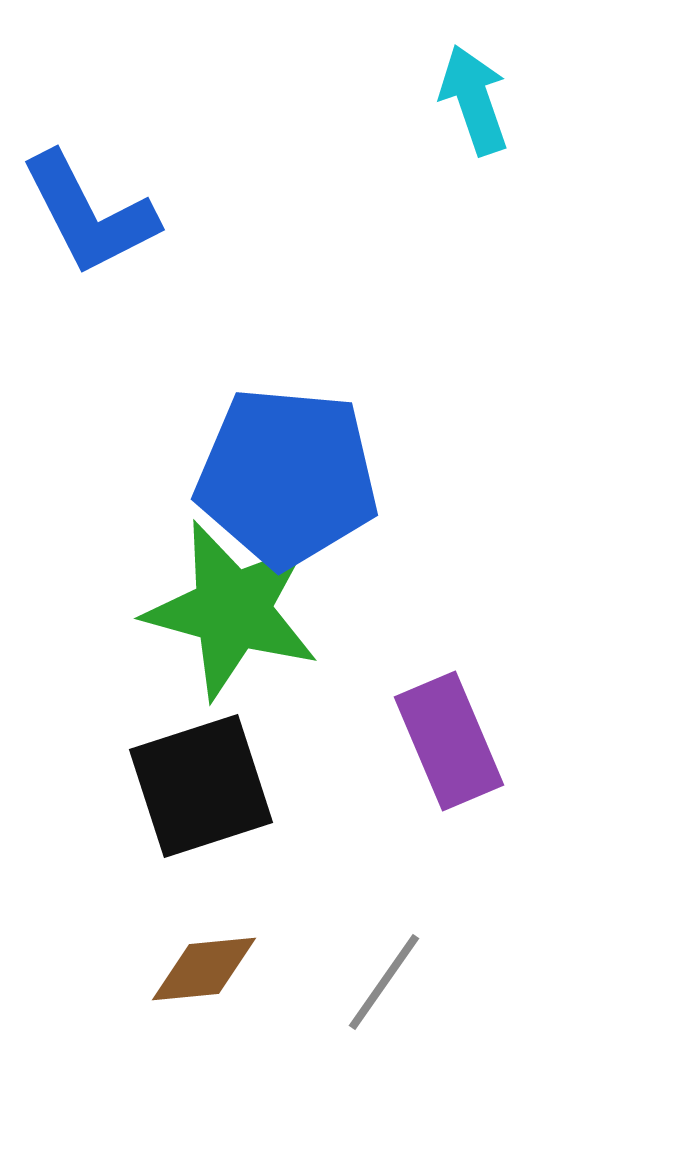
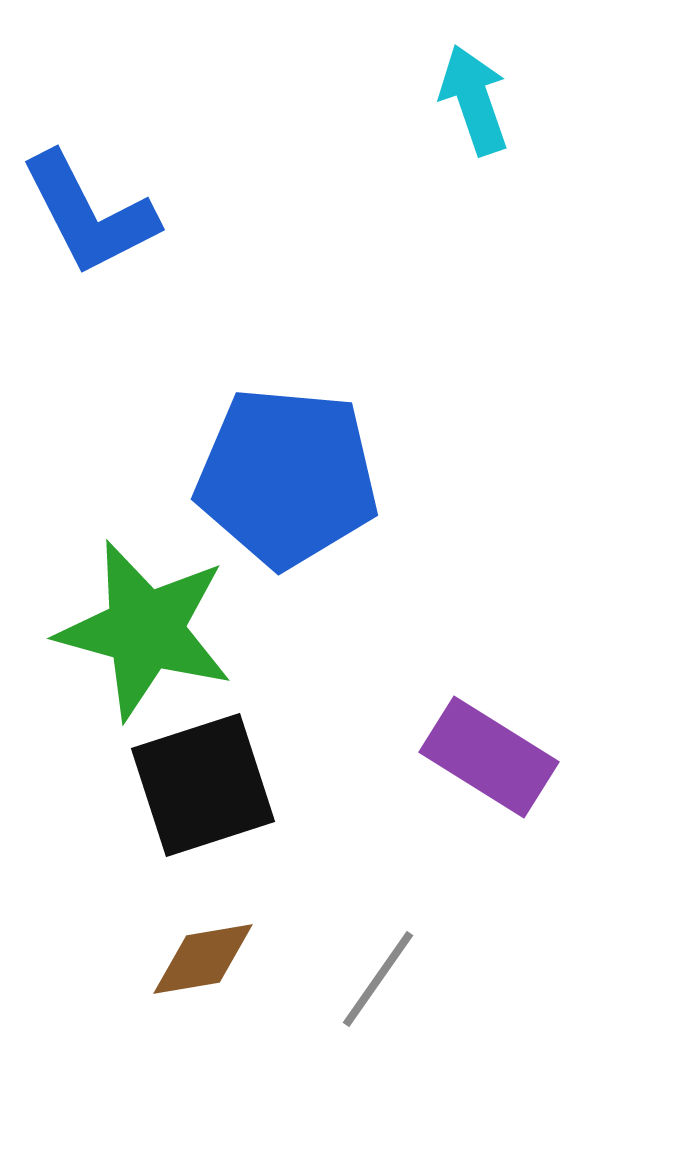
green star: moved 87 px left, 20 px down
purple rectangle: moved 40 px right, 16 px down; rotated 35 degrees counterclockwise
black square: moved 2 px right, 1 px up
brown diamond: moved 1 px left, 10 px up; rotated 4 degrees counterclockwise
gray line: moved 6 px left, 3 px up
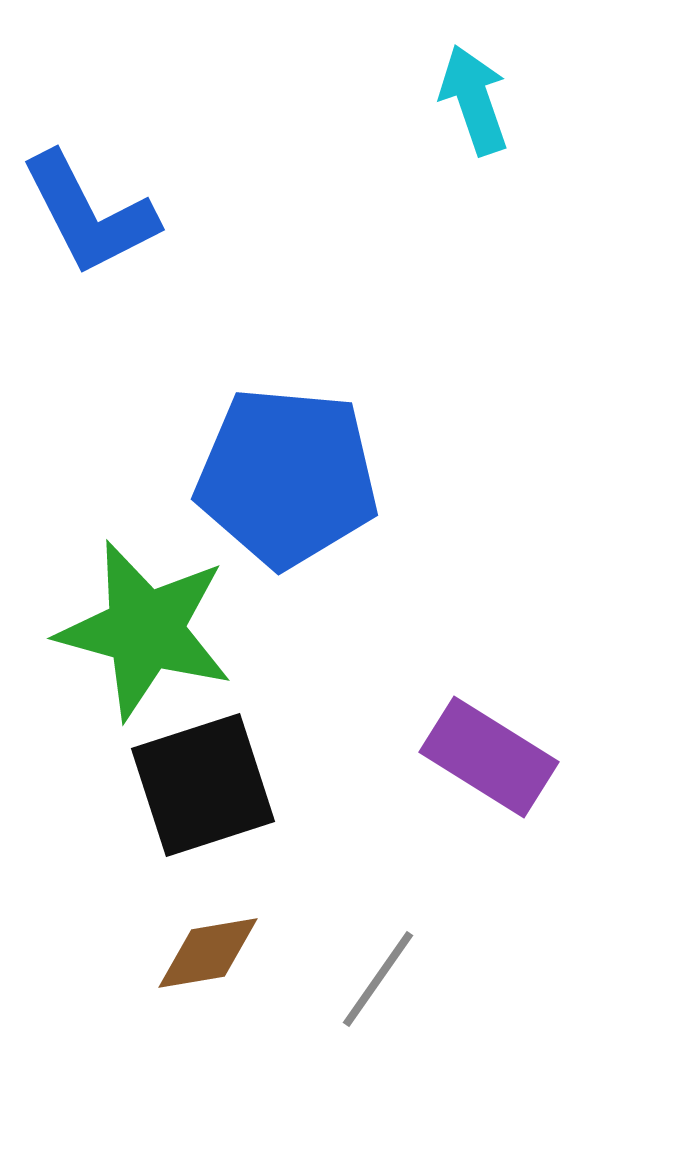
brown diamond: moved 5 px right, 6 px up
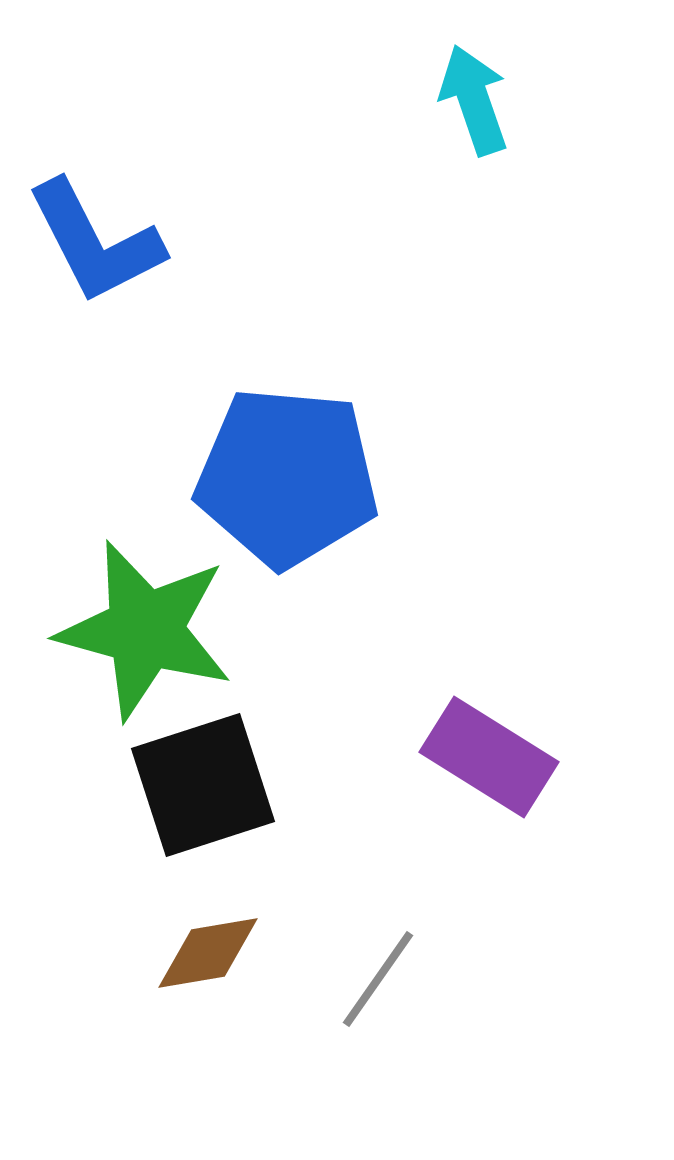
blue L-shape: moved 6 px right, 28 px down
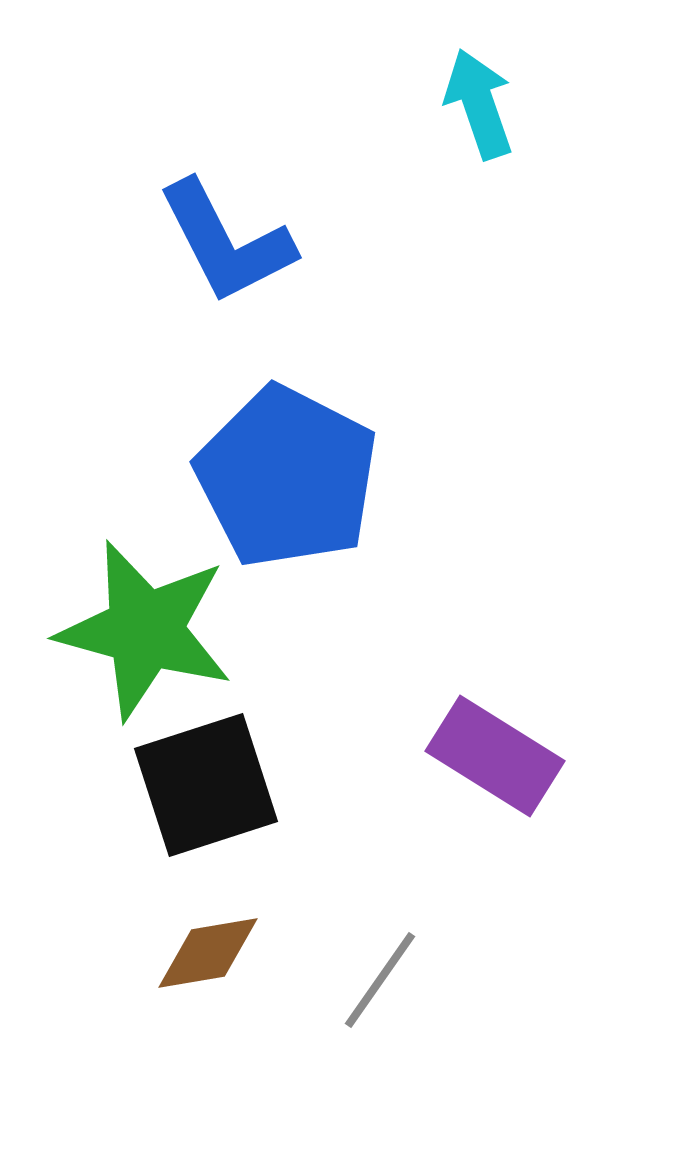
cyan arrow: moved 5 px right, 4 px down
blue L-shape: moved 131 px right
blue pentagon: rotated 22 degrees clockwise
purple rectangle: moved 6 px right, 1 px up
black square: moved 3 px right
gray line: moved 2 px right, 1 px down
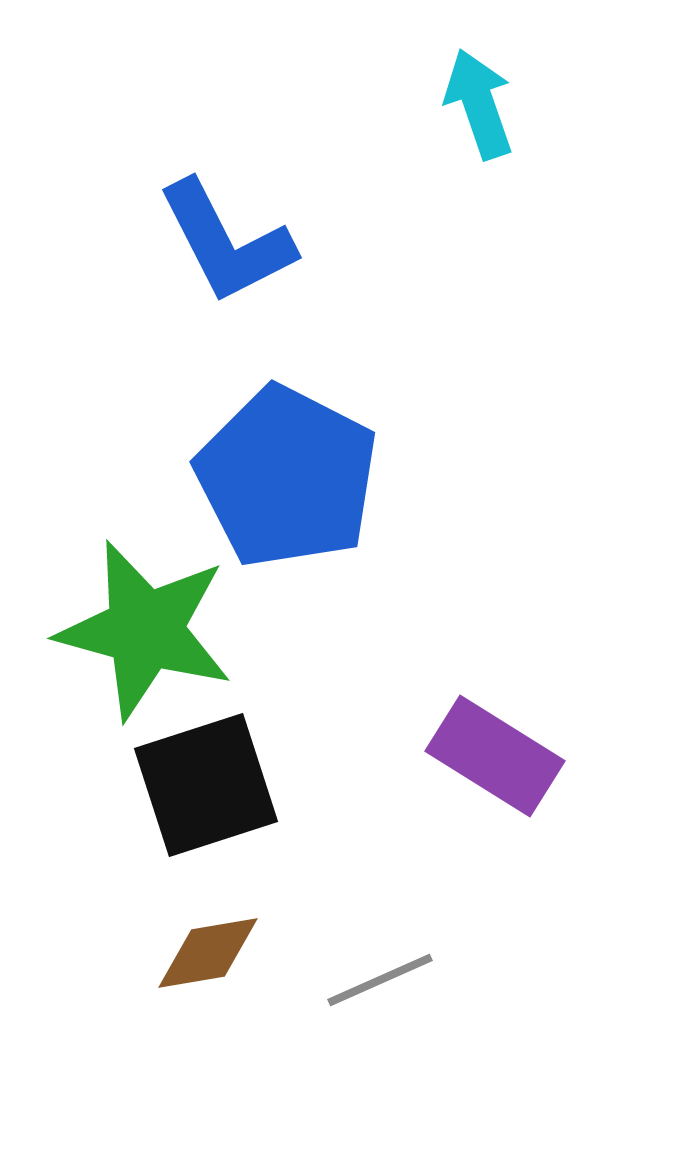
gray line: rotated 31 degrees clockwise
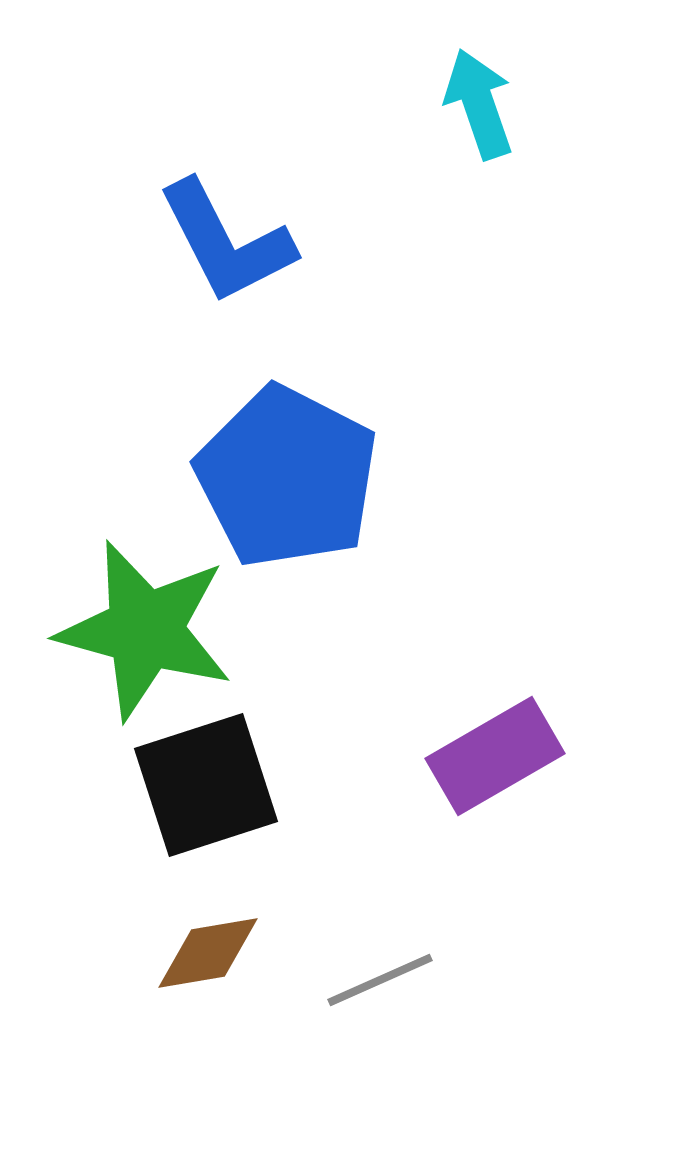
purple rectangle: rotated 62 degrees counterclockwise
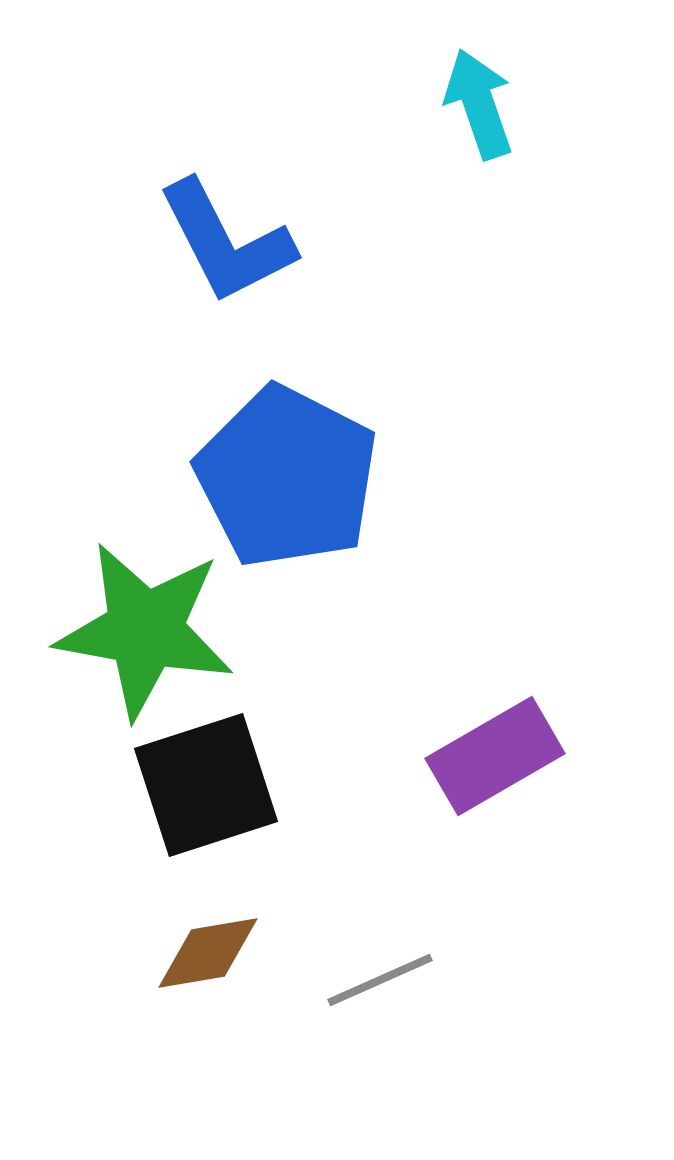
green star: rotated 5 degrees counterclockwise
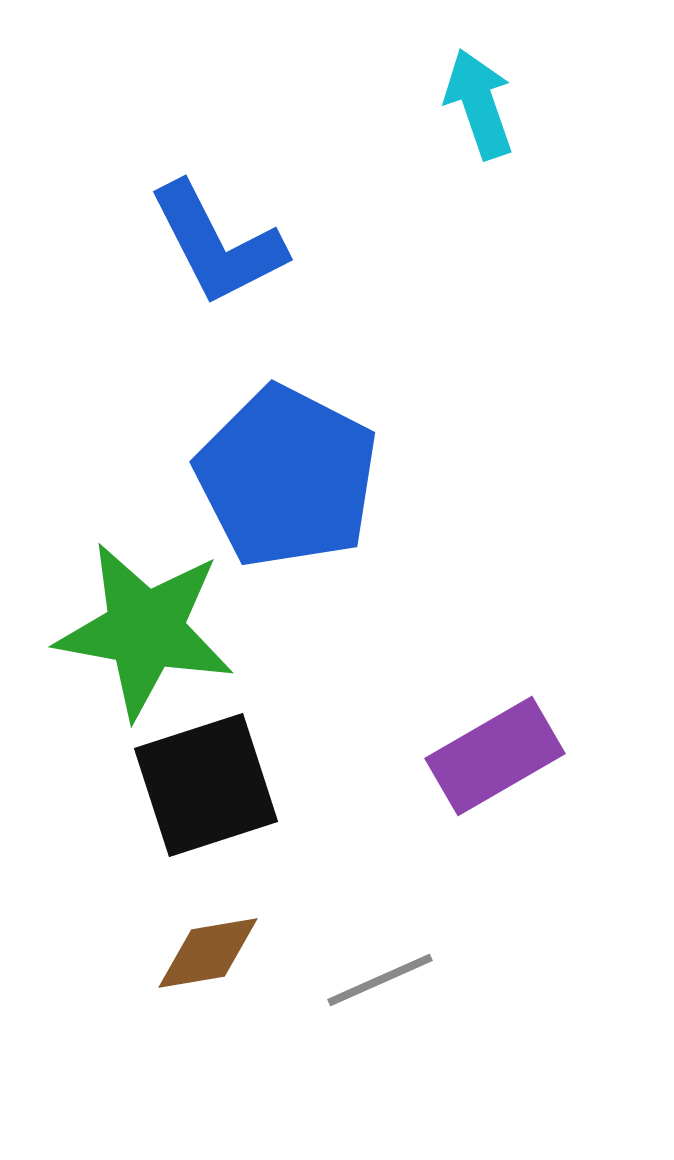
blue L-shape: moved 9 px left, 2 px down
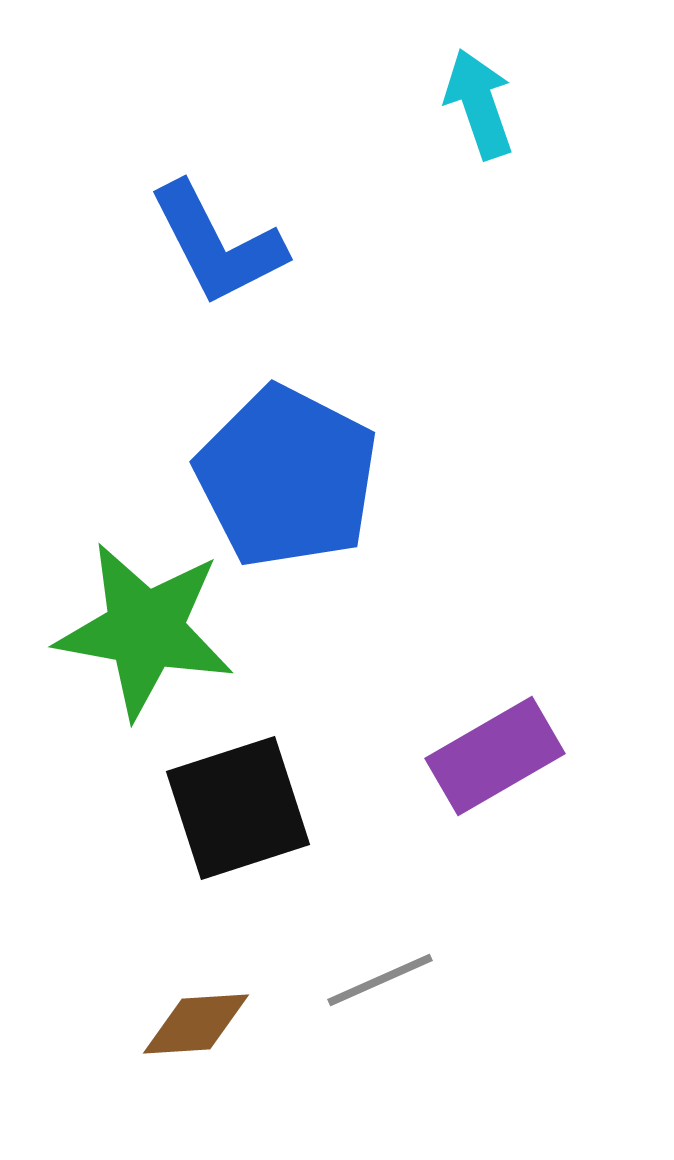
black square: moved 32 px right, 23 px down
brown diamond: moved 12 px left, 71 px down; rotated 6 degrees clockwise
